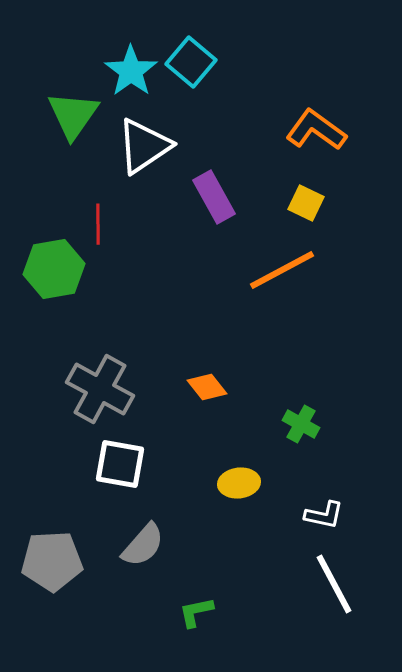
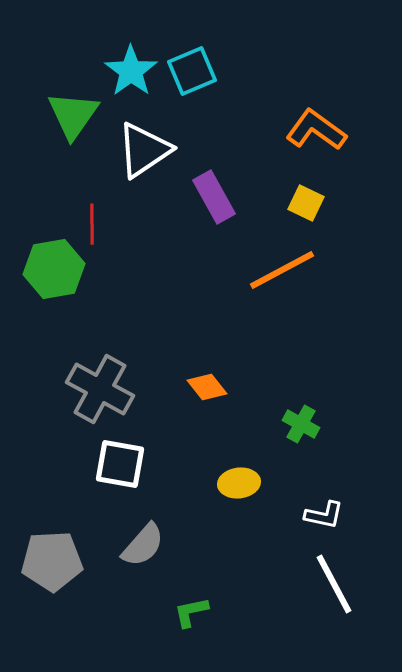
cyan square: moved 1 px right, 9 px down; rotated 27 degrees clockwise
white triangle: moved 4 px down
red line: moved 6 px left
green L-shape: moved 5 px left
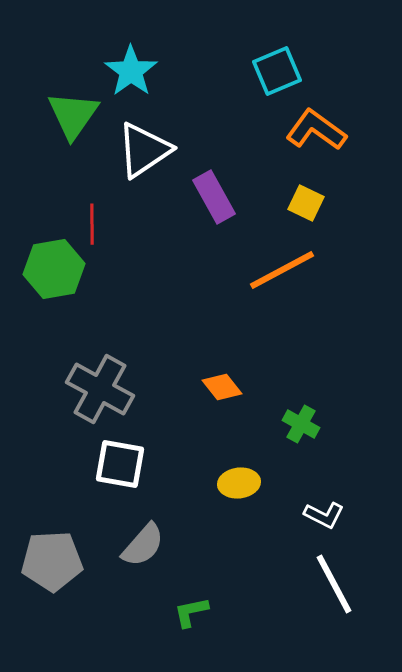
cyan square: moved 85 px right
orange diamond: moved 15 px right
white L-shape: rotated 15 degrees clockwise
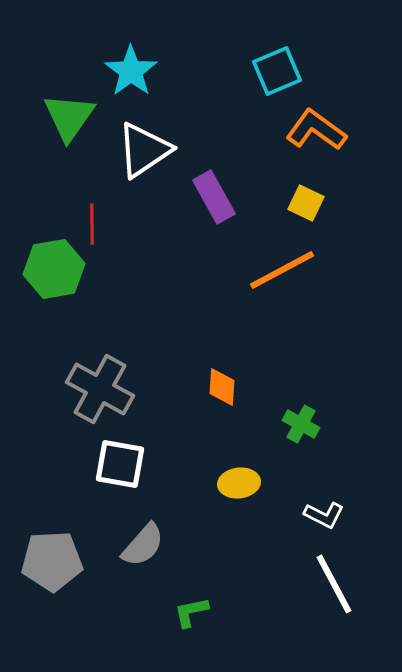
green triangle: moved 4 px left, 2 px down
orange diamond: rotated 42 degrees clockwise
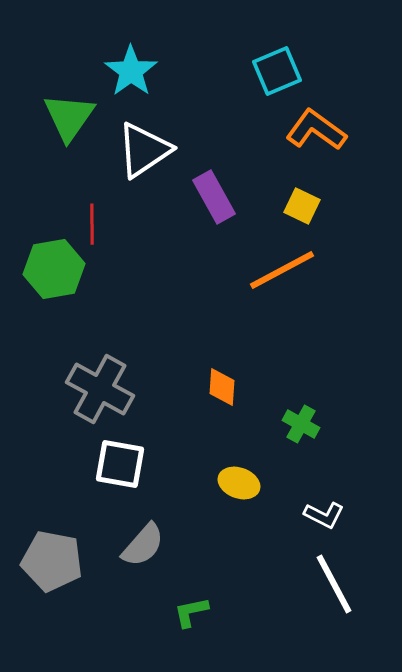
yellow square: moved 4 px left, 3 px down
yellow ellipse: rotated 27 degrees clockwise
gray pentagon: rotated 14 degrees clockwise
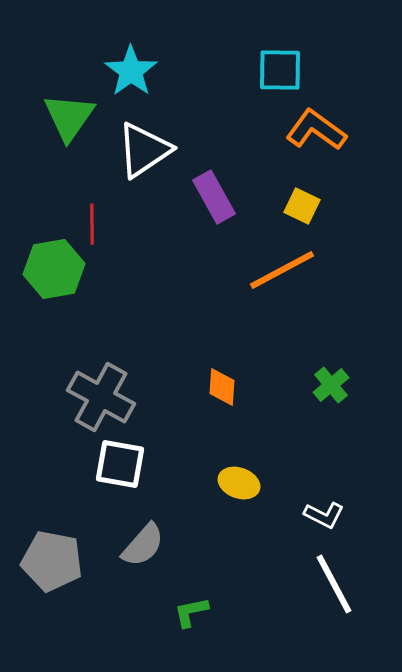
cyan square: moved 3 px right, 1 px up; rotated 24 degrees clockwise
gray cross: moved 1 px right, 8 px down
green cross: moved 30 px right, 39 px up; rotated 21 degrees clockwise
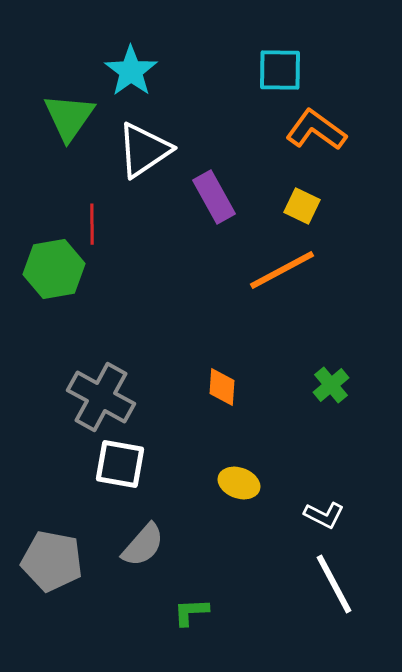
green L-shape: rotated 9 degrees clockwise
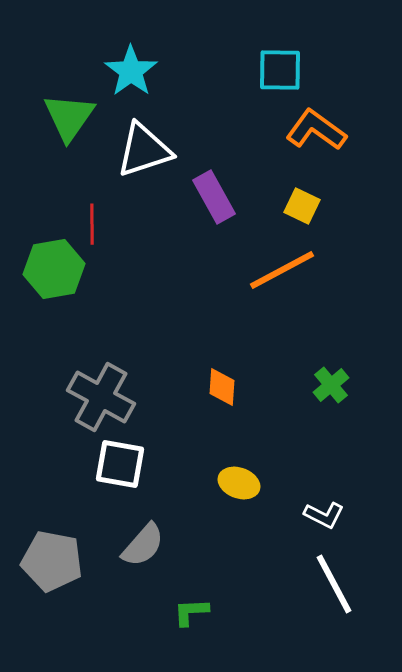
white triangle: rotated 16 degrees clockwise
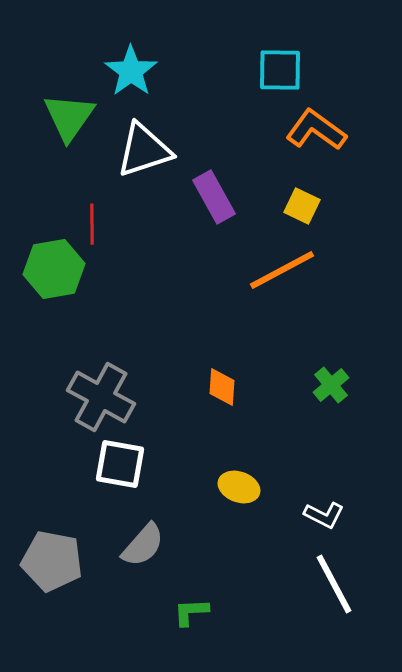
yellow ellipse: moved 4 px down
